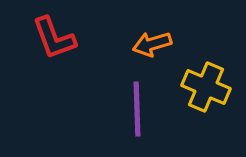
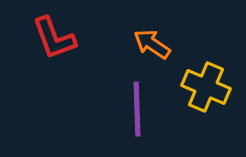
orange arrow: rotated 51 degrees clockwise
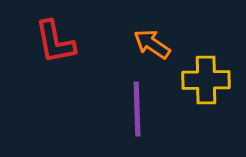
red L-shape: moved 1 px right, 4 px down; rotated 9 degrees clockwise
yellow cross: moved 7 px up; rotated 24 degrees counterclockwise
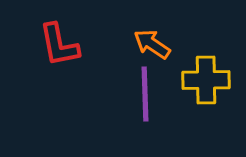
red L-shape: moved 4 px right, 3 px down
purple line: moved 8 px right, 15 px up
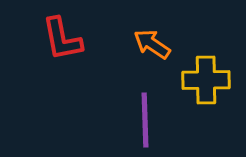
red L-shape: moved 3 px right, 6 px up
purple line: moved 26 px down
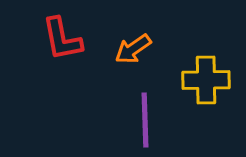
orange arrow: moved 19 px left, 5 px down; rotated 69 degrees counterclockwise
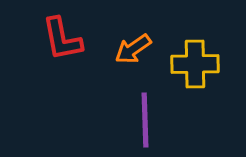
yellow cross: moved 11 px left, 16 px up
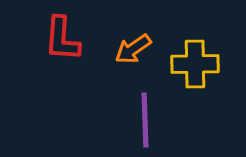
red L-shape: rotated 15 degrees clockwise
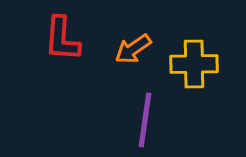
yellow cross: moved 1 px left
purple line: rotated 10 degrees clockwise
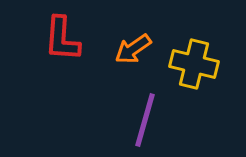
yellow cross: rotated 15 degrees clockwise
purple line: rotated 8 degrees clockwise
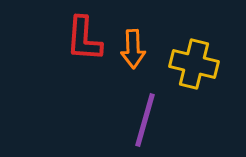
red L-shape: moved 22 px right
orange arrow: rotated 57 degrees counterclockwise
